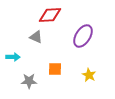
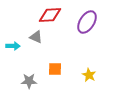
purple ellipse: moved 4 px right, 14 px up
cyan arrow: moved 11 px up
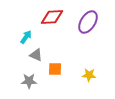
red diamond: moved 2 px right, 2 px down
purple ellipse: moved 1 px right
gray triangle: moved 18 px down
cyan arrow: moved 13 px right, 9 px up; rotated 56 degrees counterclockwise
yellow star: rotated 24 degrees counterclockwise
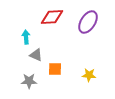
cyan arrow: rotated 40 degrees counterclockwise
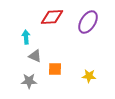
gray triangle: moved 1 px left, 1 px down
yellow star: moved 1 px down
